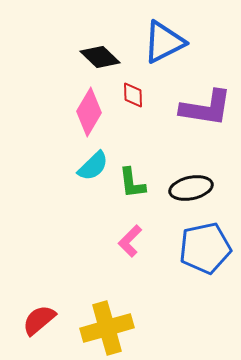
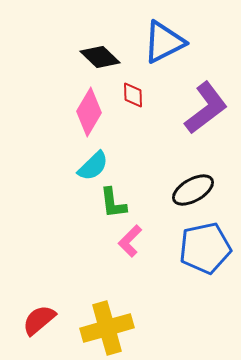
purple L-shape: rotated 46 degrees counterclockwise
green L-shape: moved 19 px left, 20 px down
black ellipse: moved 2 px right, 2 px down; rotated 18 degrees counterclockwise
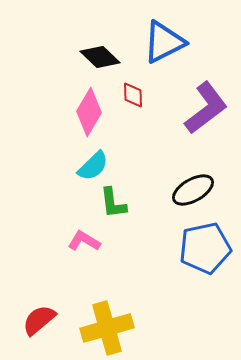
pink L-shape: moved 46 px left; rotated 76 degrees clockwise
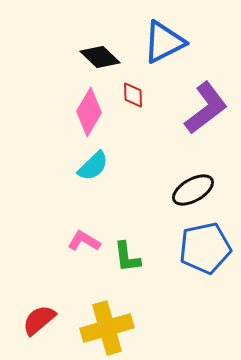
green L-shape: moved 14 px right, 54 px down
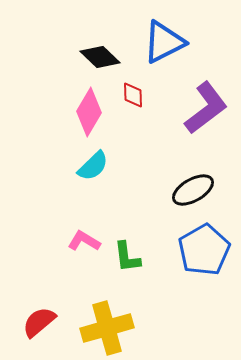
blue pentagon: moved 1 px left, 2 px down; rotated 18 degrees counterclockwise
red semicircle: moved 2 px down
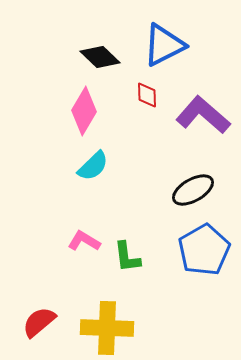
blue triangle: moved 3 px down
red diamond: moved 14 px right
purple L-shape: moved 3 px left, 7 px down; rotated 102 degrees counterclockwise
pink diamond: moved 5 px left, 1 px up
yellow cross: rotated 18 degrees clockwise
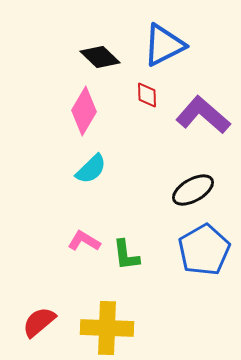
cyan semicircle: moved 2 px left, 3 px down
green L-shape: moved 1 px left, 2 px up
